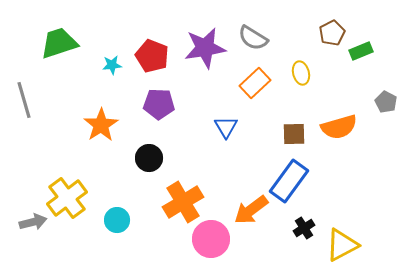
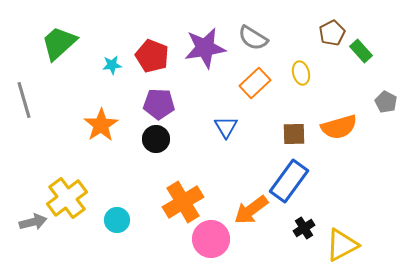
green trapezoid: rotated 24 degrees counterclockwise
green rectangle: rotated 70 degrees clockwise
black circle: moved 7 px right, 19 px up
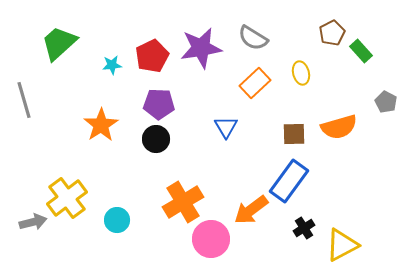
purple star: moved 4 px left
red pentagon: rotated 24 degrees clockwise
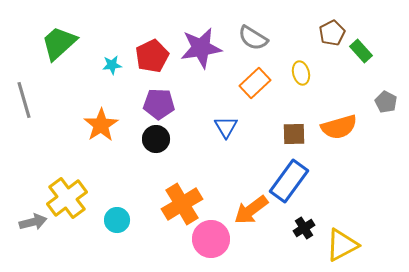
orange cross: moved 1 px left, 2 px down
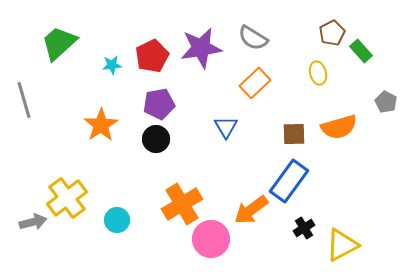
yellow ellipse: moved 17 px right
purple pentagon: rotated 12 degrees counterclockwise
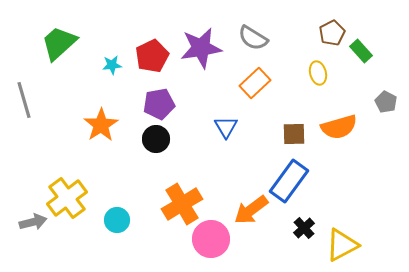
black cross: rotated 10 degrees counterclockwise
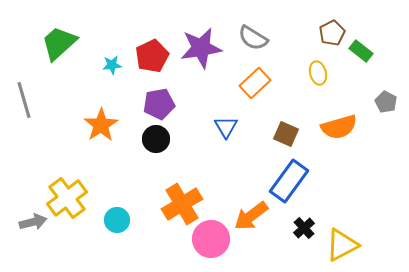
green rectangle: rotated 10 degrees counterclockwise
brown square: moved 8 px left; rotated 25 degrees clockwise
orange arrow: moved 6 px down
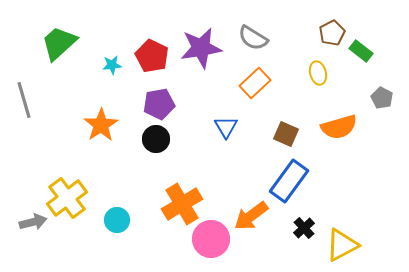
red pentagon: rotated 20 degrees counterclockwise
gray pentagon: moved 4 px left, 4 px up
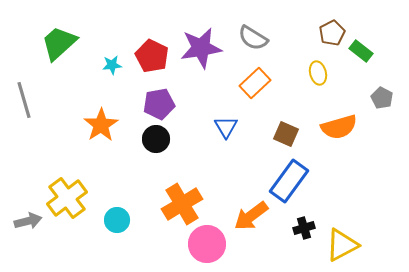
gray arrow: moved 5 px left, 1 px up
black cross: rotated 25 degrees clockwise
pink circle: moved 4 px left, 5 px down
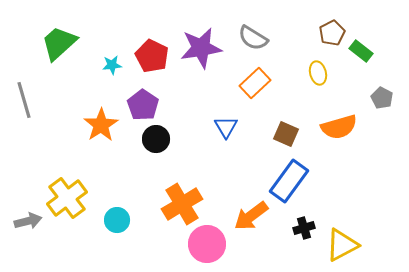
purple pentagon: moved 16 px left, 1 px down; rotated 28 degrees counterclockwise
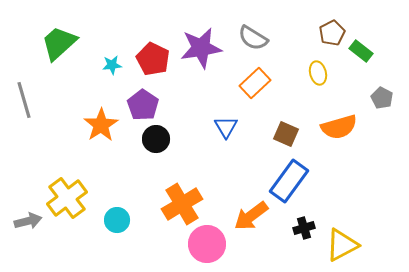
red pentagon: moved 1 px right, 3 px down
